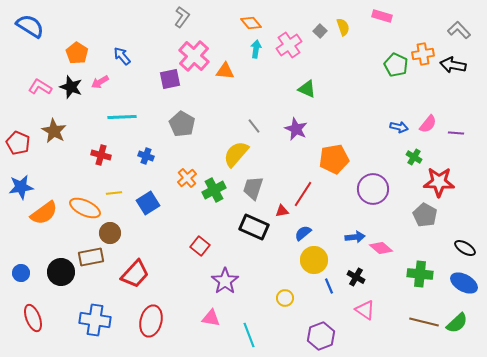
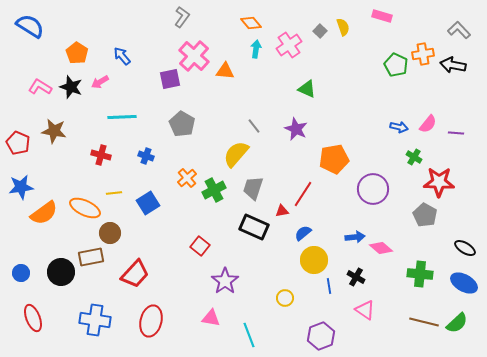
brown star at (54, 131): rotated 20 degrees counterclockwise
blue line at (329, 286): rotated 14 degrees clockwise
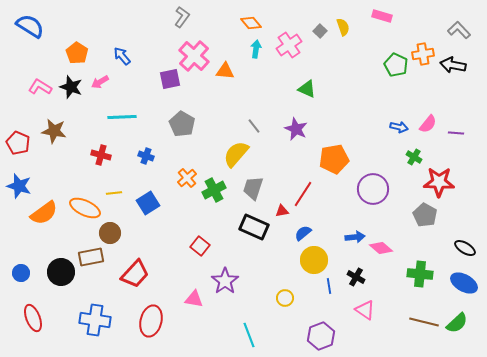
blue star at (21, 187): moved 2 px left, 1 px up; rotated 25 degrees clockwise
pink triangle at (211, 318): moved 17 px left, 19 px up
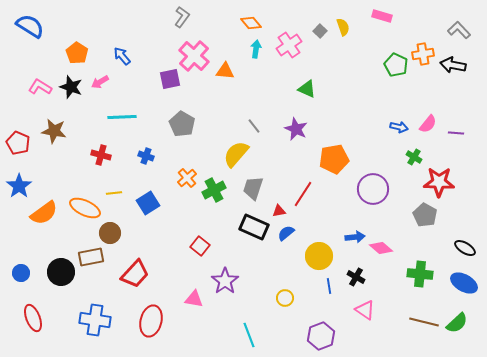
blue star at (19, 186): rotated 20 degrees clockwise
red triangle at (282, 211): moved 3 px left
blue semicircle at (303, 233): moved 17 px left
yellow circle at (314, 260): moved 5 px right, 4 px up
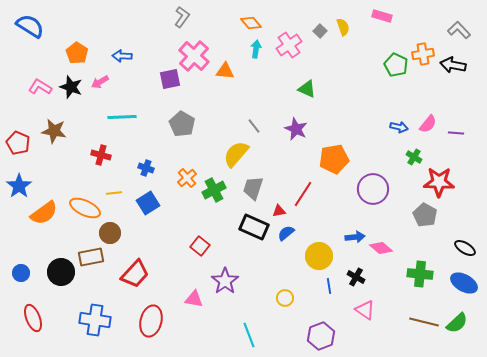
blue arrow at (122, 56): rotated 48 degrees counterclockwise
blue cross at (146, 156): moved 12 px down
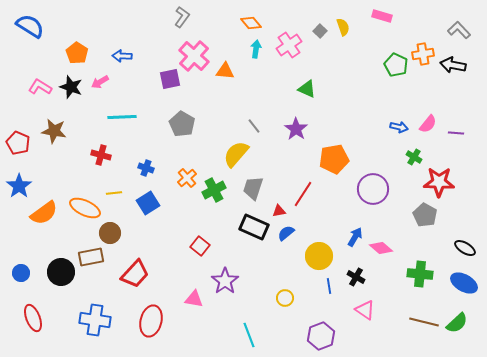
purple star at (296, 129): rotated 10 degrees clockwise
blue arrow at (355, 237): rotated 54 degrees counterclockwise
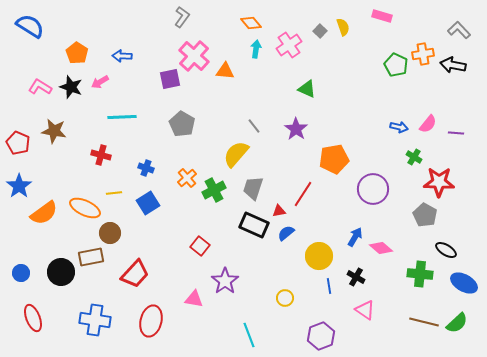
black rectangle at (254, 227): moved 2 px up
black ellipse at (465, 248): moved 19 px left, 2 px down
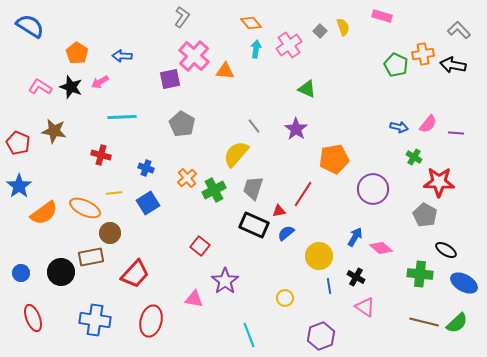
pink triangle at (365, 310): moved 3 px up
